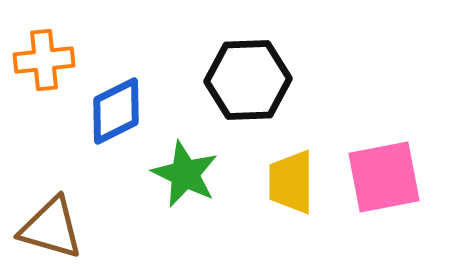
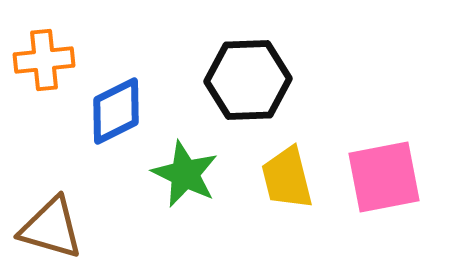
yellow trapezoid: moved 4 px left, 4 px up; rotated 14 degrees counterclockwise
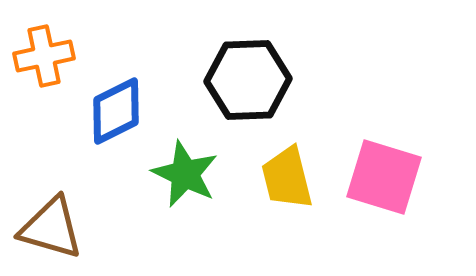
orange cross: moved 4 px up; rotated 6 degrees counterclockwise
pink square: rotated 28 degrees clockwise
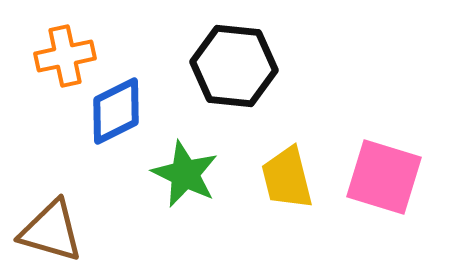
orange cross: moved 21 px right
black hexagon: moved 14 px left, 14 px up; rotated 8 degrees clockwise
brown triangle: moved 3 px down
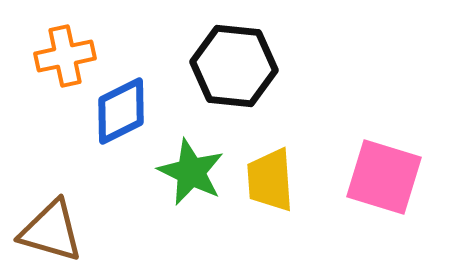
blue diamond: moved 5 px right
green star: moved 6 px right, 2 px up
yellow trapezoid: moved 17 px left, 2 px down; rotated 10 degrees clockwise
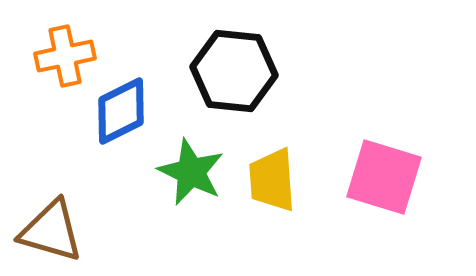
black hexagon: moved 5 px down
yellow trapezoid: moved 2 px right
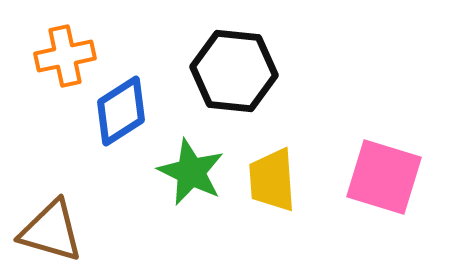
blue diamond: rotated 6 degrees counterclockwise
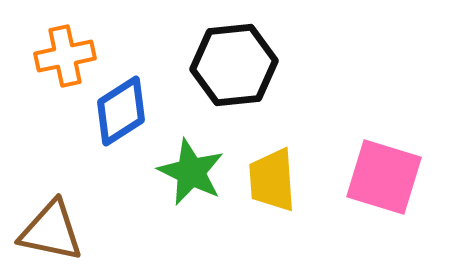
black hexagon: moved 6 px up; rotated 12 degrees counterclockwise
brown triangle: rotated 4 degrees counterclockwise
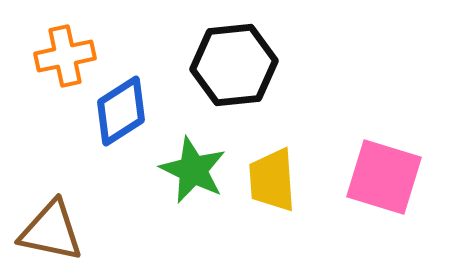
green star: moved 2 px right, 2 px up
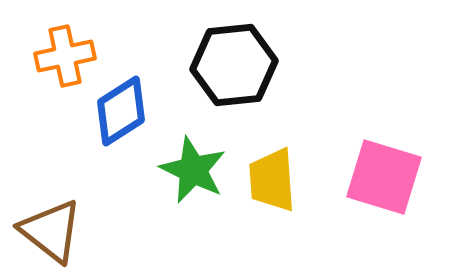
brown triangle: rotated 26 degrees clockwise
